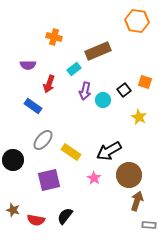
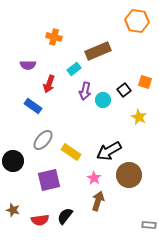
black circle: moved 1 px down
brown arrow: moved 39 px left
red semicircle: moved 4 px right; rotated 18 degrees counterclockwise
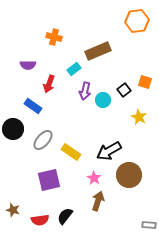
orange hexagon: rotated 15 degrees counterclockwise
black circle: moved 32 px up
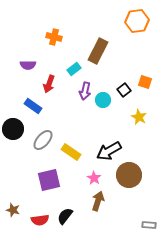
brown rectangle: rotated 40 degrees counterclockwise
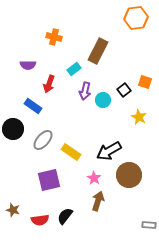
orange hexagon: moved 1 px left, 3 px up
